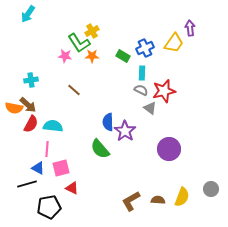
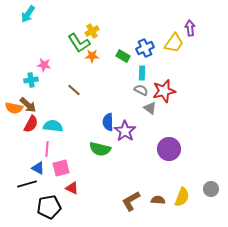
pink star: moved 21 px left, 9 px down
green semicircle: rotated 35 degrees counterclockwise
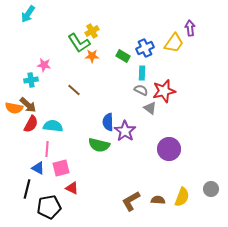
green semicircle: moved 1 px left, 4 px up
black line: moved 5 px down; rotated 60 degrees counterclockwise
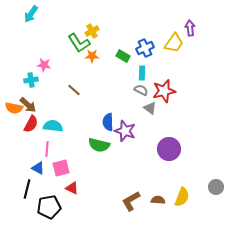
cyan arrow: moved 3 px right
purple star: rotated 15 degrees counterclockwise
gray circle: moved 5 px right, 2 px up
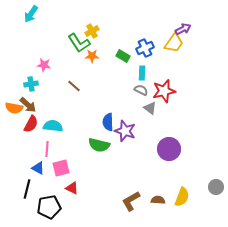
purple arrow: moved 7 px left, 1 px down; rotated 70 degrees clockwise
cyan cross: moved 4 px down
brown line: moved 4 px up
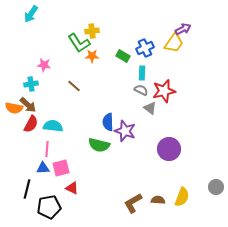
yellow cross: rotated 24 degrees clockwise
blue triangle: moved 5 px right; rotated 32 degrees counterclockwise
brown L-shape: moved 2 px right, 2 px down
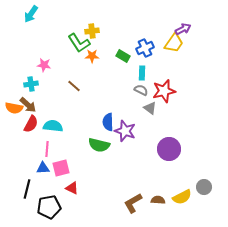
gray circle: moved 12 px left
yellow semicircle: rotated 42 degrees clockwise
